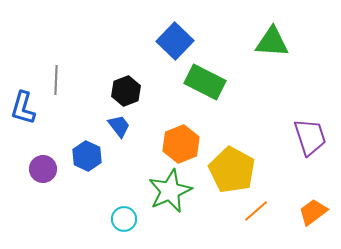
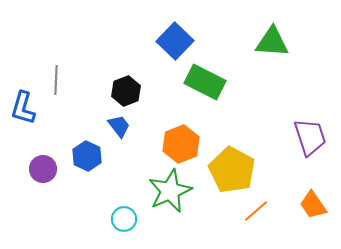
orange trapezoid: moved 7 px up; rotated 88 degrees counterclockwise
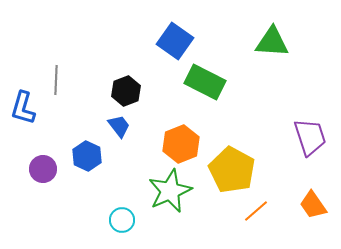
blue square: rotated 9 degrees counterclockwise
cyan circle: moved 2 px left, 1 px down
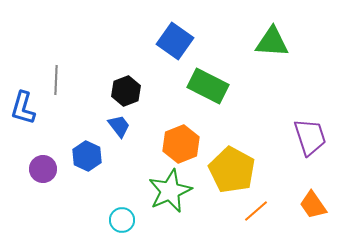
green rectangle: moved 3 px right, 4 px down
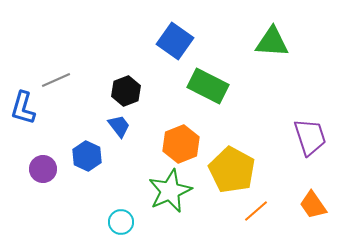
gray line: rotated 64 degrees clockwise
cyan circle: moved 1 px left, 2 px down
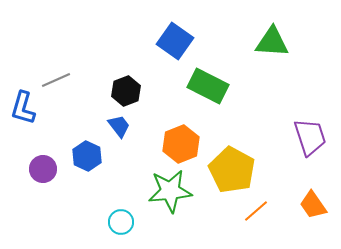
green star: rotated 18 degrees clockwise
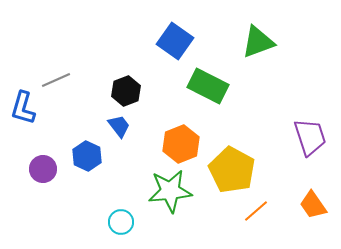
green triangle: moved 14 px left; rotated 24 degrees counterclockwise
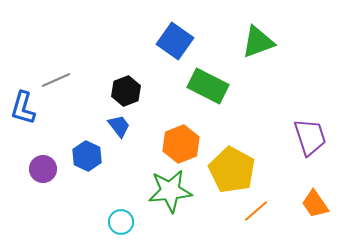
orange trapezoid: moved 2 px right, 1 px up
